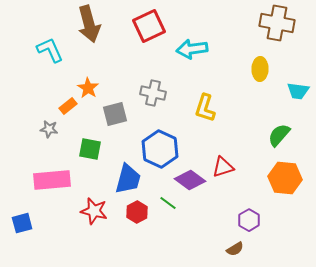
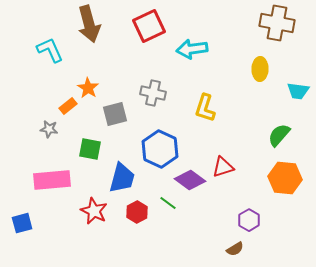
blue trapezoid: moved 6 px left, 1 px up
red star: rotated 12 degrees clockwise
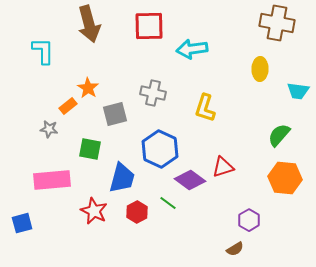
red square: rotated 24 degrees clockwise
cyan L-shape: moved 7 px left, 1 px down; rotated 24 degrees clockwise
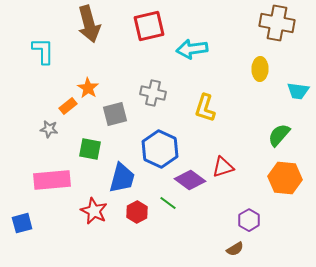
red square: rotated 12 degrees counterclockwise
